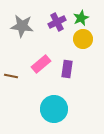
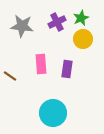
pink rectangle: rotated 54 degrees counterclockwise
brown line: moved 1 px left; rotated 24 degrees clockwise
cyan circle: moved 1 px left, 4 px down
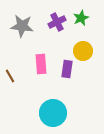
yellow circle: moved 12 px down
brown line: rotated 24 degrees clockwise
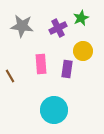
purple cross: moved 1 px right, 6 px down
cyan circle: moved 1 px right, 3 px up
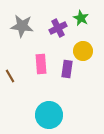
green star: rotated 21 degrees counterclockwise
cyan circle: moved 5 px left, 5 px down
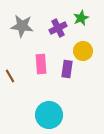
green star: rotated 21 degrees clockwise
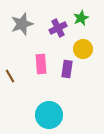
gray star: moved 2 px up; rotated 25 degrees counterclockwise
yellow circle: moved 2 px up
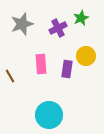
yellow circle: moved 3 px right, 7 px down
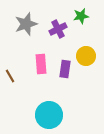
green star: moved 2 px up; rotated 14 degrees clockwise
gray star: moved 4 px right
purple cross: moved 1 px down
purple rectangle: moved 2 px left
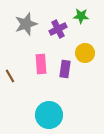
green star: rotated 14 degrees clockwise
yellow circle: moved 1 px left, 3 px up
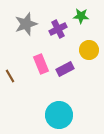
yellow circle: moved 4 px right, 3 px up
pink rectangle: rotated 18 degrees counterclockwise
purple rectangle: rotated 54 degrees clockwise
cyan circle: moved 10 px right
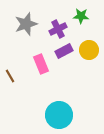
purple rectangle: moved 1 px left, 18 px up
